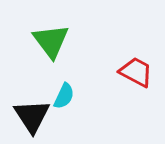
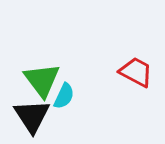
green triangle: moved 9 px left, 39 px down
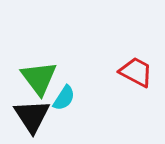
green triangle: moved 3 px left, 2 px up
cyan semicircle: moved 2 px down; rotated 8 degrees clockwise
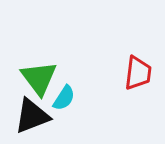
red trapezoid: moved 2 px right, 1 px down; rotated 69 degrees clockwise
black triangle: rotated 42 degrees clockwise
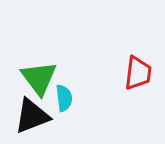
cyan semicircle: rotated 40 degrees counterclockwise
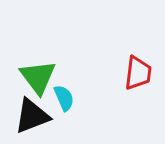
green triangle: moved 1 px left, 1 px up
cyan semicircle: rotated 16 degrees counterclockwise
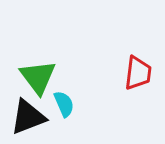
cyan semicircle: moved 6 px down
black triangle: moved 4 px left, 1 px down
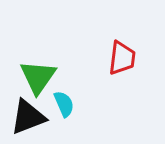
red trapezoid: moved 16 px left, 15 px up
green triangle: rotated 12 degrees clockwise
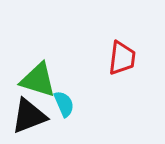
green triangle: moved 3 px down; rotated 48 degrees counterclockwise
black triangle: moved 1 px right, 1 px up
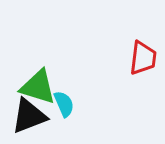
red trapezoid: moved 21 px right
green triangle: moved 7 px down
